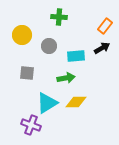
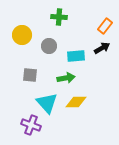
gray square: moved 3 px right, 2 px down
cyan triangle: rotated 40 degrees counterclockwise
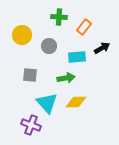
orange rectangle: moved 21 px left, 1 px down
cyan rectangle: moved 1 px right, 1 px down
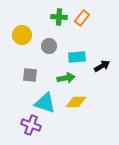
orange rectangle: moved 2 px left, 9 px up
black arrow: moved 18 px down
cyan triangle: moved 2 px left; rotated 30 degrees counterclockwise
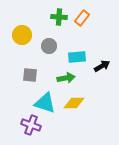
yellow diamond: moved 2 px left, 1 px down
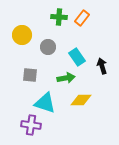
gray circle: moved 1 px left, 1 px down
cyan rectangle: rotated 60 degrees clockwise
black arrow: rotated 77 degrees counterclockwise
yellow diamond: moved 7 px right, 3 px up
purple cross: rotated 12 degrees counterclockwise
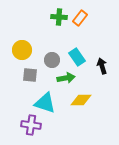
orange rectangle: moved 2 px left
yellow circle: moved 15 px down
gray circle: moved 4 px right, 13 px down
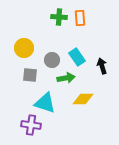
orange rectangle: rotated 42 degrees counterclockwise
yellow circle: moved 2 px right, 2 px up
yellow diamond: moved 2 px right, 1 px up
